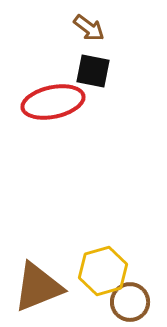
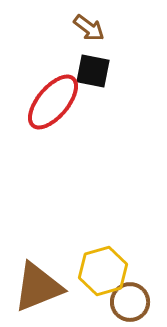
red ellipse: rotated 38 degrees counterclockwise
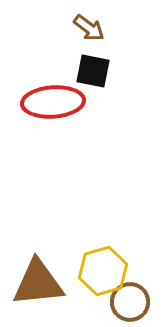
red ellipse: rotated 46 degrees clockwise
brown triangle: moved 4 px up; rotated 16 degrees clockwise
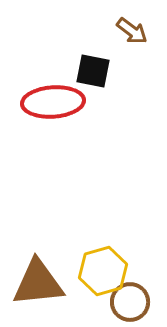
brown arrow: moved 43 px right, 3 px down
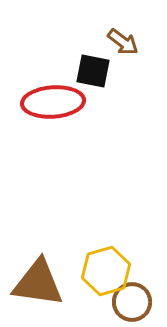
brown arrow: moved 9 px left, 11 px down
yellow hexagon: moved 3 px right
brown triangle: rotated 14 degrees clockwise
brown circle: moved 2 px right
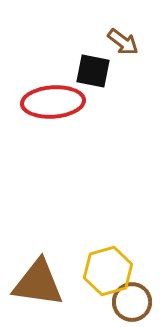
yellow hexagon: moved 2 px right
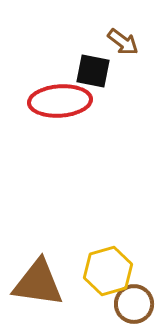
red ellipse: moved 7 px right, 1 px up
brown circle: moved 2 px right, 2 px down
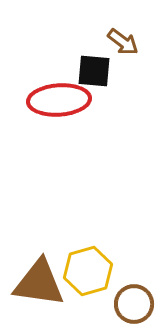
black square: moved 1 px right; rotated 6 degrees counterclockwise
red ellipse: moved 1 px left, 1 px up
yellow hexagon: moved 20 px left
brown triangle: moved 1 px right
